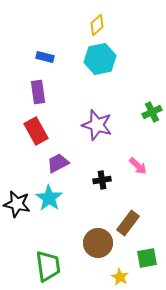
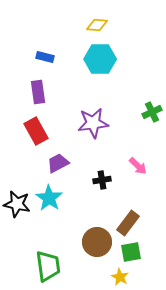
yellow diamond: rotated 45 degrees clockwise
cyan hexagon: rotated 12 degrees clockwise
purple star: moved 4 px left, 2 px up; rotated 24 degrees counterclockwise
brown circle: moved 1 px left, 1 px up
green square: moved 16 px left, 6 px up
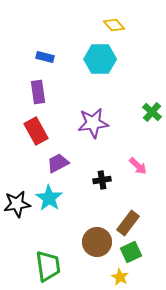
yellow diamond: moved 17 px right; rotated 45 degrees clockwise
green cross: rotated 24 degrees counterclockwise
black star: rotated 20 degrees counterclockwise
green square: rotated 15 degrees counterclockwise
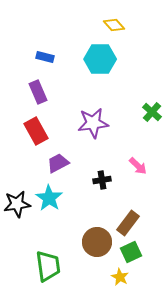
purple rectangle: rotated 15 degrees counterclockwise
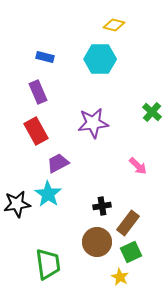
yellow diamond: rotated 35 degrees counterclockwise
black cross: moved 26 px down
cyan star: moved 1 px left, 4 px up
green trapezoid: moved 2 px up
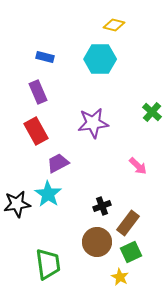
black cross: rotated 12 degrees counterclockwise
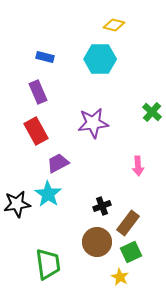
pink arrow: rotated 42 degrees clockwise
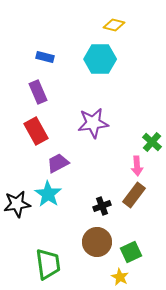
green cross: moved 30 px down
pink arrow: moved 1 px left
brown rectangle: moved 6 px right, 28 px up
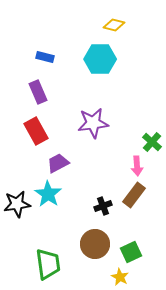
black cross: moved 1 px right
brown circle: moved 2 px left, 2 px down
